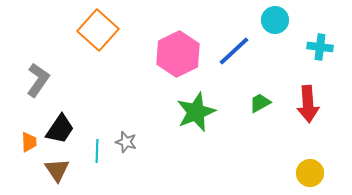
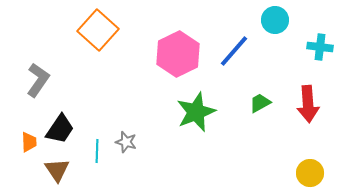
blue line: rotated 6 degrees counterclockwise
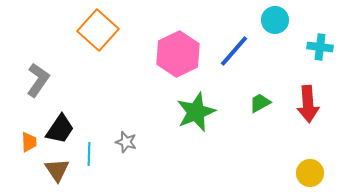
cyan line: moved 8 px left, 3 px down
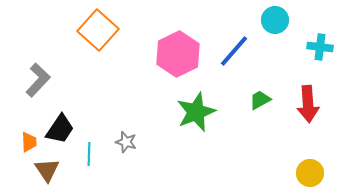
gray L-shape: rotated 8 degrees clockwise
green trapezoid: moved 3 px up
brown triangle: moved 10 px left
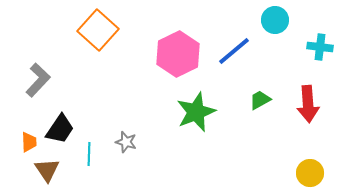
blue line: rotated 9 degrees clockwise
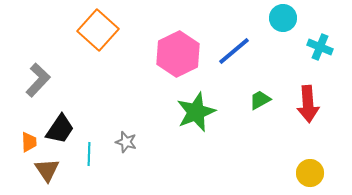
cyan circle: moved 8 px right, 2 px up
cyan cross: rotated 15 degrees clockwise
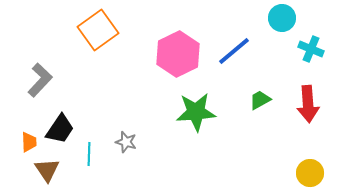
cyan circle: moved 1 px left
orange square: rotated 12 degrees clockwise
cyan cross: moved 9 px left, 2 px down
gray L-shape: moved 2 px right
green star: rotated 18 degrees clockwise
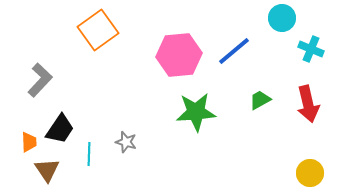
pink hexagon: moved 1 px right, 1 px down; rotated 21 degrees clockwise
red arrow: rotated 9 degrees counterclockwise
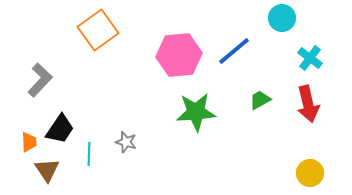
cyan cross: moved 1 px left, 9 px down; rotated 15 degrees clockwise
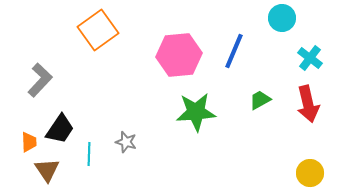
blue line: rotated 27 degrees counterclockwise
